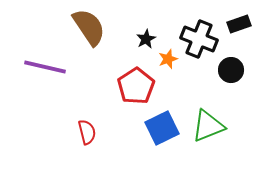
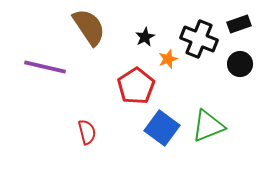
black star: moved 1 px left, 2 px up
black circle: moved 9 px right, 6 px up
blue square: rotated 28 degrees counterclockwise
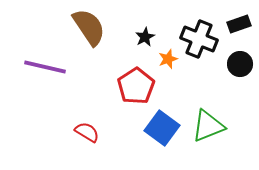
red semicircle: rotated 45 degrees counterclockwise
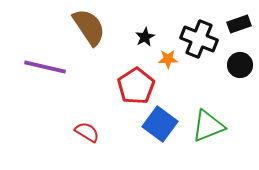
orange star: rotated 18 degrees clockwise
black circle: moved 1 px down
blue square: moved 2 px left, 4 px up
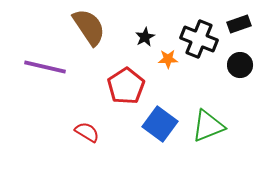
red pentagon: moved 10 px left
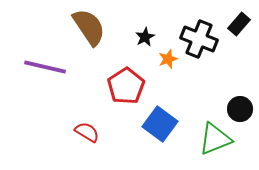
black rectangle: rotated 30 degrees counterclockwise
orange star: rotated 18 degrees counterclockwise
black circle: moved 44 px down
green triangle: moved 7 px right, 13 px down
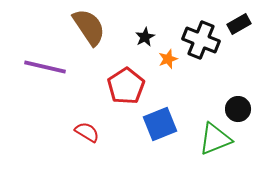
black rectangle: rotated 20 degrees clockwise
black cross: moved 2 px right, 1 px down
black circle: moved 2 px left
blue square: rotated 32 degrees clockwise
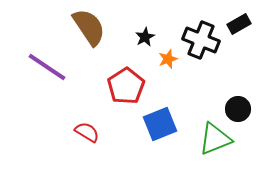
purple line: moved 2 px right; rotated 21 degrees clockwise
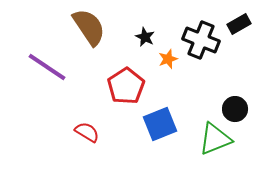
black star: rotated 18 degrees counterclockwise
black circle: moved 3 px left
